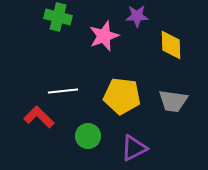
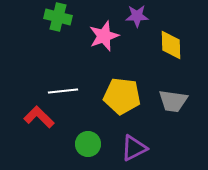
green circle: moved 8 px down
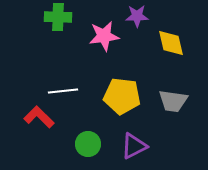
green cross: rotated 12 degrees counterclockwise
pink star: rotated 12 degrees clockwise
yellow diamond: moved 2 px up; rotated 12 degrees counterclockwise
purple triangle: moved 2 px up
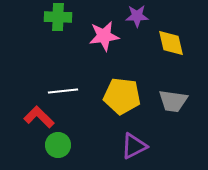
green circle: moved 30 px left, 1 px down
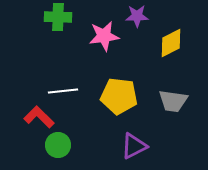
yellow diamond: rotated 76 degrees clockwise
yellow pentagon: moved 3 px left
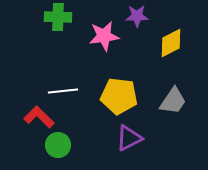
gray trapezoid: rotated 64 degrees counterclockwise
purple triangle: moved 5 px left, 8 px up
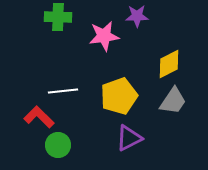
yellow diamond: moved 2 px left, 21 px down
yellow pentagon: rotated 27 degrees counterclockwise
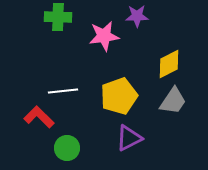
green circle: moved 9 px right, 3 px down
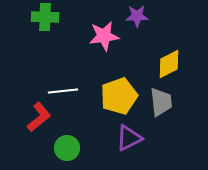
green cross: moved 13 px left
gray trapezoid: moved 12 px left, 1 px down; rotated 40 degrees counterclockwise
red L-shape: rotated 96 degrees clockwise
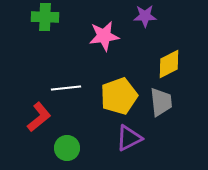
purple star: moved 8 px right
white line: moved 3 px right, 3 px up
